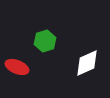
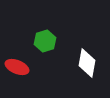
white diamond: rotated 56 degrees counterclockwise
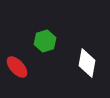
red ellipse: rotated 25 degrees clockwise
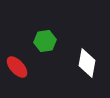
green hexagon: rotated 10 degrees clockwise
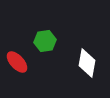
red ellipse: moved 5 px up
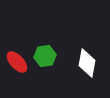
green hexagon: moved 15 px down
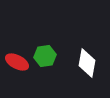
red ellipse: rotated 20 degrees counterclockwise
